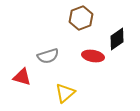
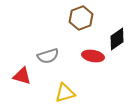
red triangle: moved 1 px up
yellow triangle: rotated 25 degrees clockwise
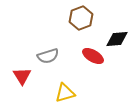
black diamond: rotated 30 degrees clockwise
red ellipse: rotated 20 degrees clockwise
red triangle: rotated 42 degrees clockwise
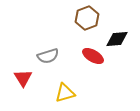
brown hexagon: moved 6 px right
red triangle: moved 1 px right, 2 px down
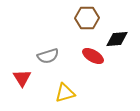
brown hexagon: rotated 20 degrees clockwise
red triangle: moved 1 px left
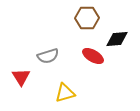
red triangle: moved 1 px left, 1 px up
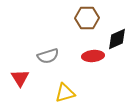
black diamond: rotated 20 degrees counterclockwise
red ellipse: rotated 35 degrees counterclockwise
red triangle: moved 1 px left, 1 px down
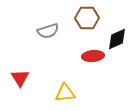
gray semicircle: moved 25 px up
yellow triangle: rotated 10 degrees clockwise
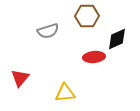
brown hexagon: moved 2 px up
red ellipse: moved 1 px right, 1 px down
red triangle: rotated 12 degrees clockwise
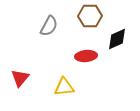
brown hexagon: moved 3 px right
gray semicircle: moved 1 px right, 5 px up; rotated 45 degrees counterclockwise
red ellipse: moved 8 px left, 1 px up
yellow triangle: moved 1 px left, 6 px up
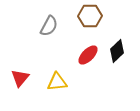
black diamond: moved 12 px down; rotated 20 degrees counterclockwise
red ellipse: moved 2 px right, 1 px up; rotated 40 degrees counterclockwise
yellow triangle: moved 7 px left, 5 px up
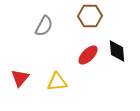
gray semicircle: moved 5 px left
black diamond: rotated 50 degrees counterclockwise
